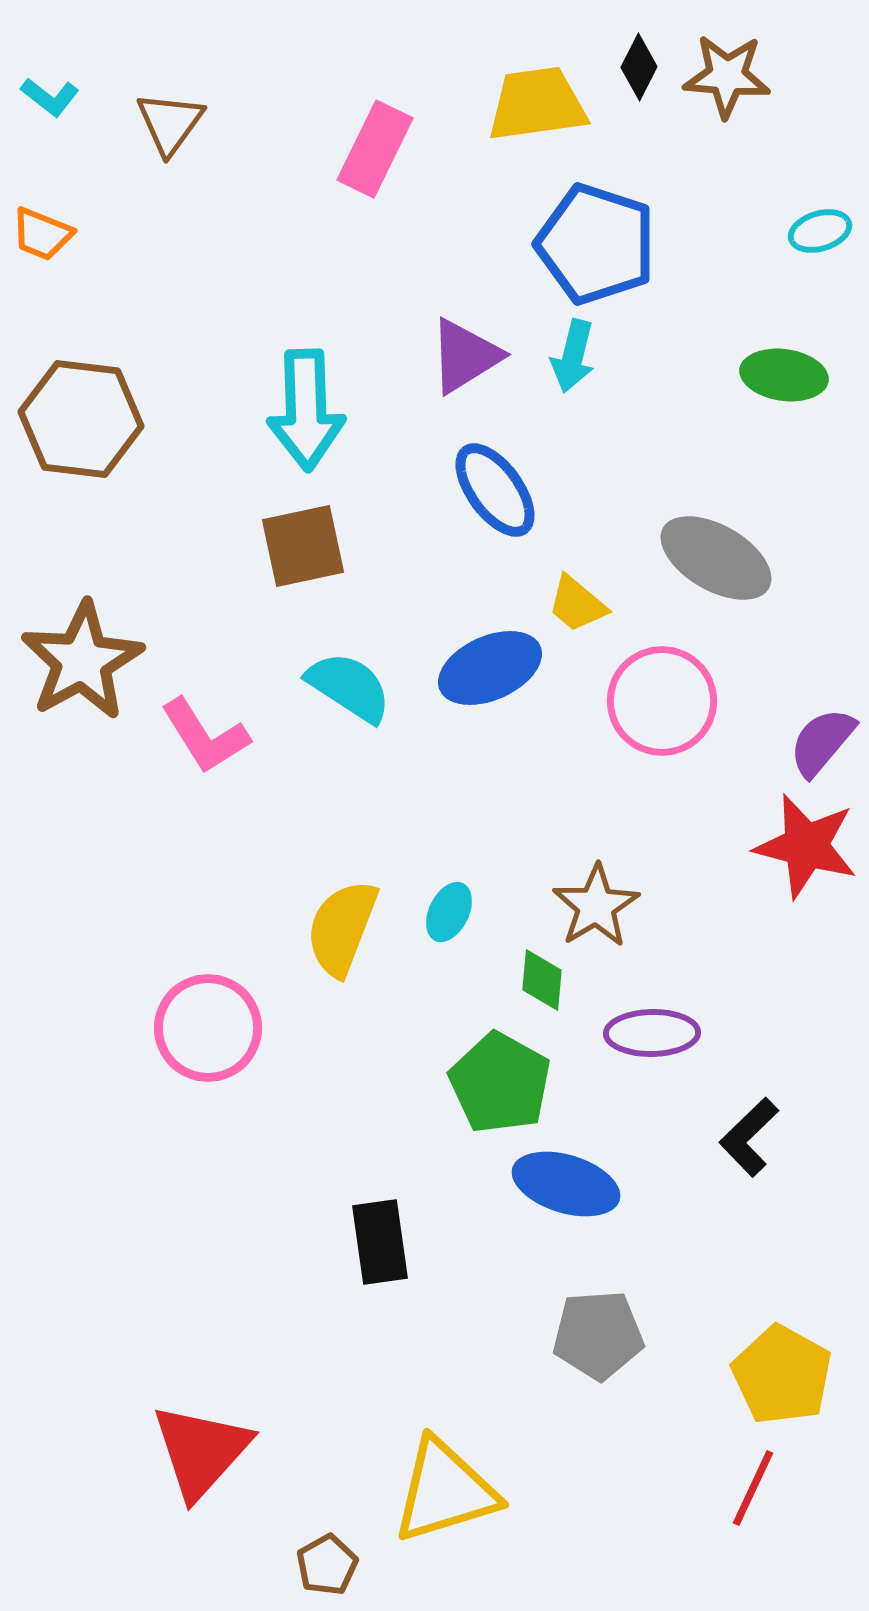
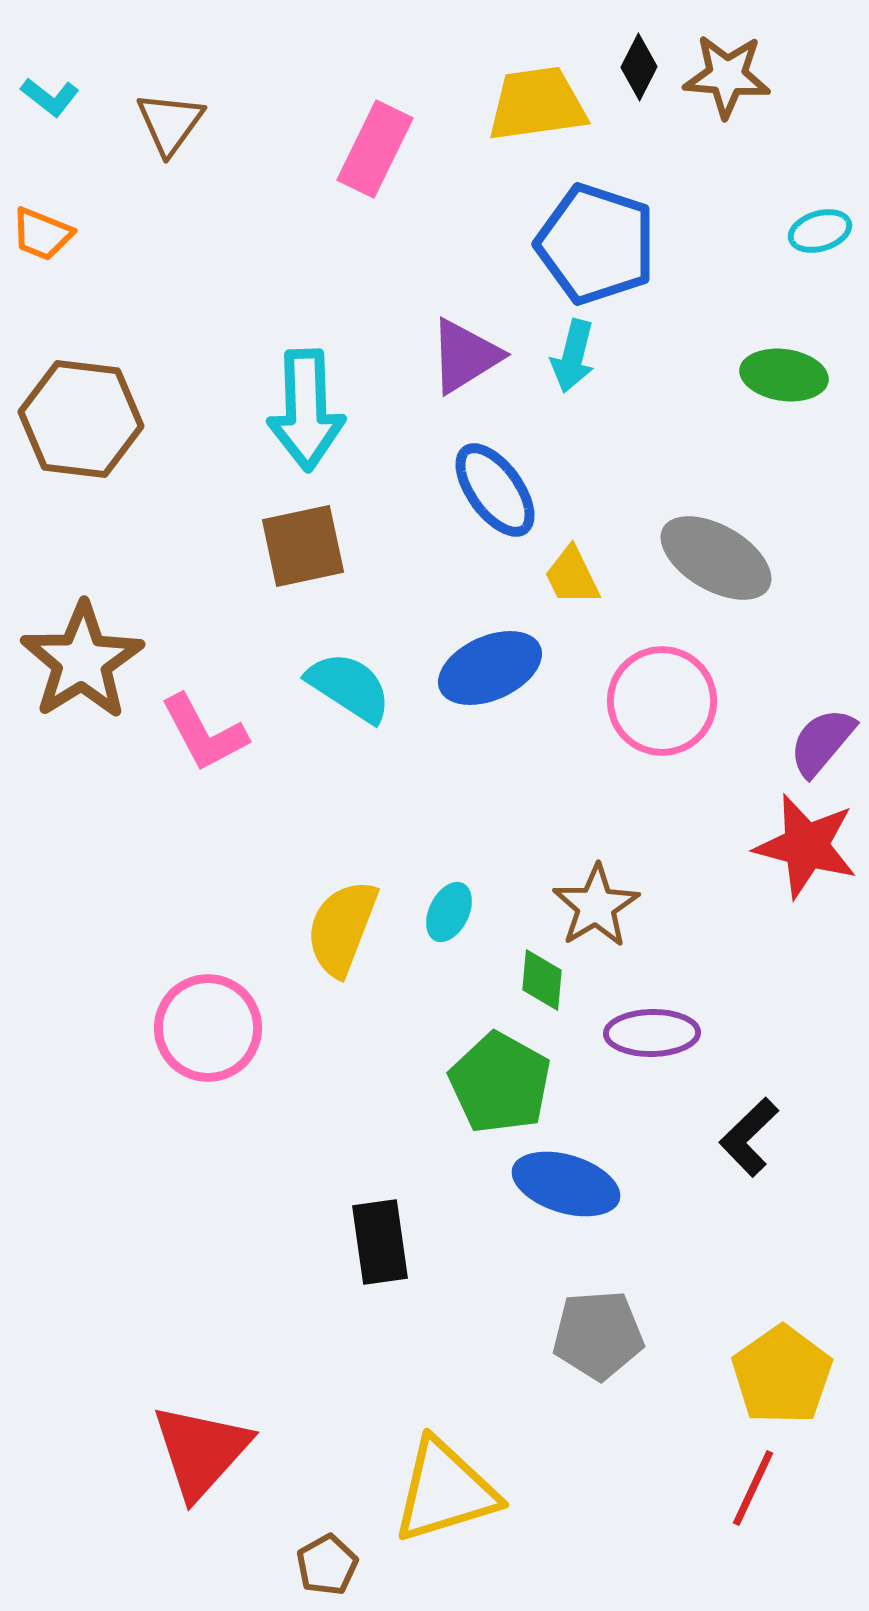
yellow trapezoid at (577, 604): moved 5 px left, 28 px up; rotated 24 degrees clockwise
brown star at (82, 661): rotated 3 degrees counterclockwise
pink L-shape at (205, 736): moved 1 px left, 3 px up; rotated 4 degrees clockwise
yellow pentagon at (782, 1375): rotated 8 degrees clockwise
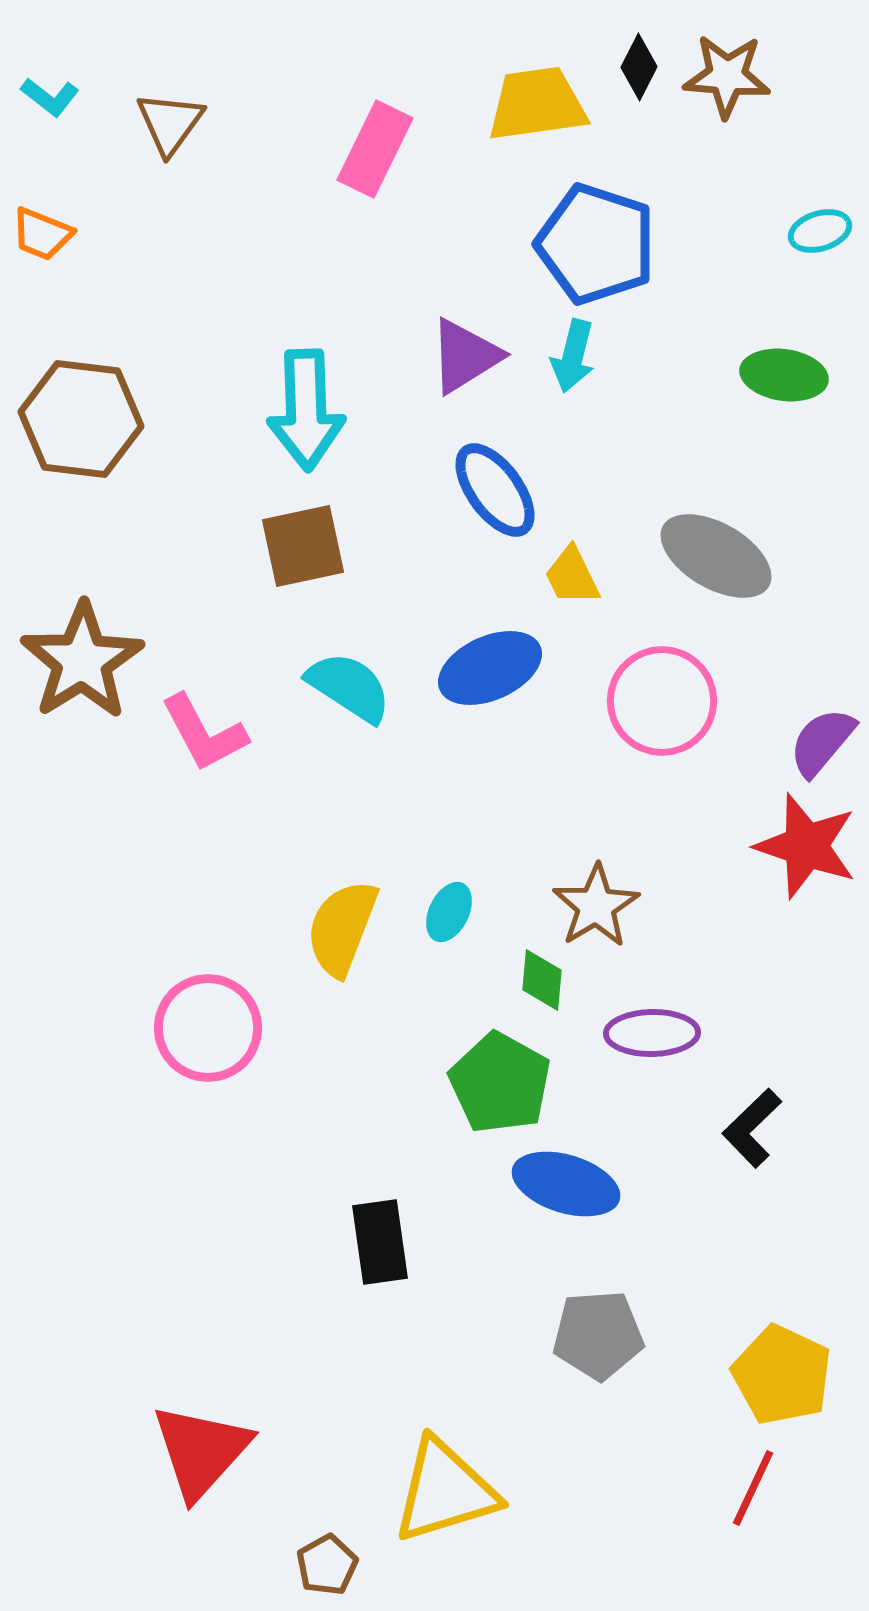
gray ellipse at (716, 558): moved 2 px up
red star at (806, 846): rotated 4 degrees clockwise
black L-shape at (749, 1137): moved 3 px right, 9 px up
yellow pentagon at (782, 1375): rotated 12 degrees counterclockwise
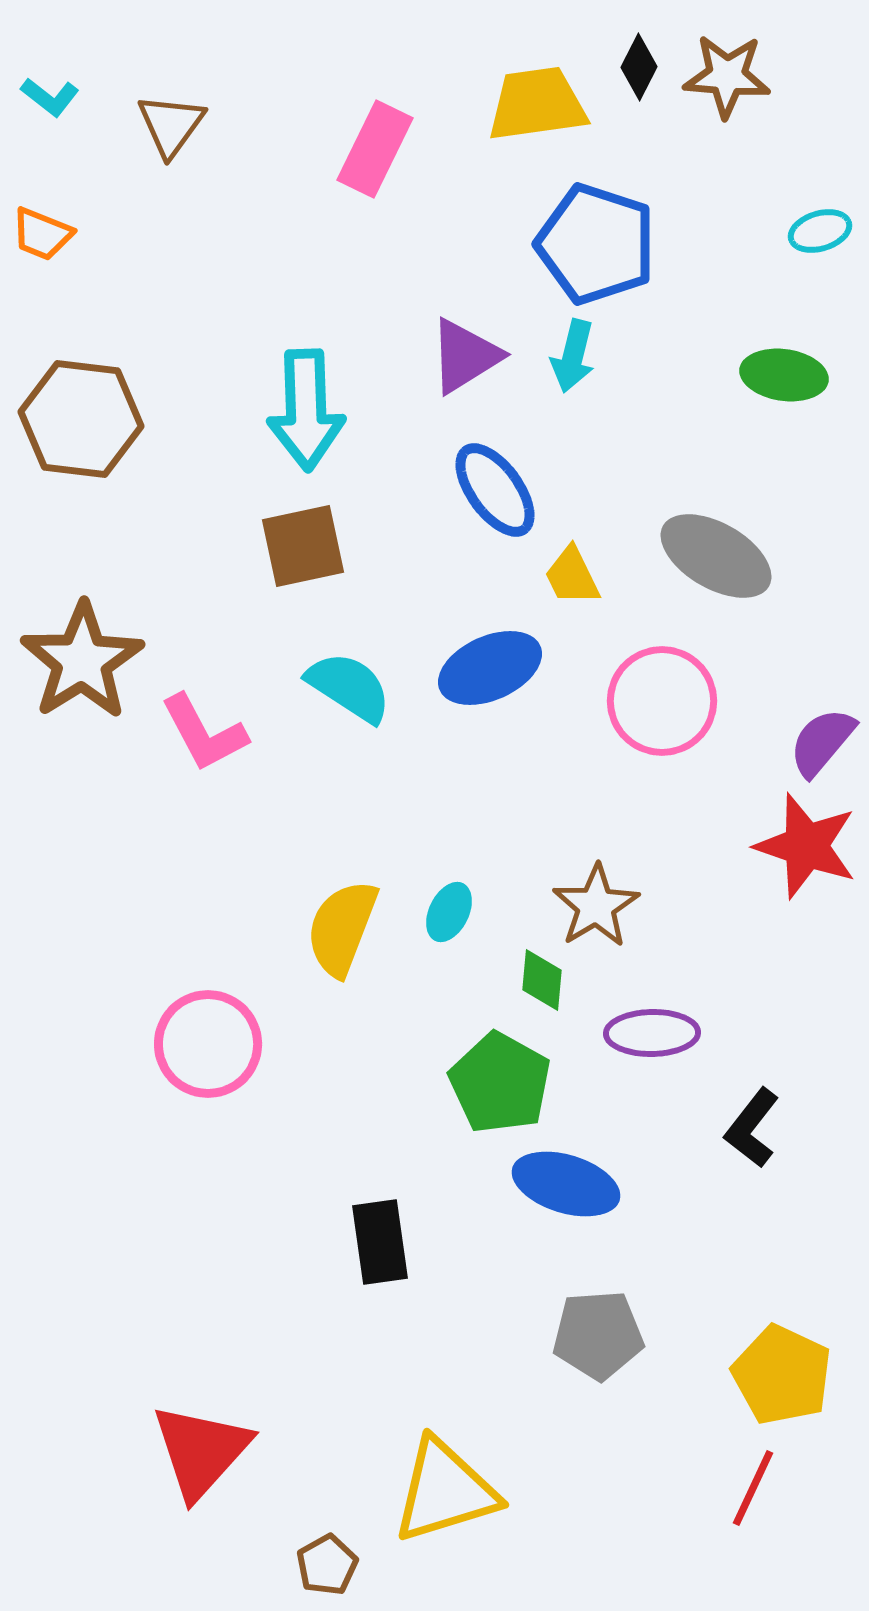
brown triangle at (170, 123): moved 1 px right, 2 px down
pink circle at (208, 1028): moved 16 px down
black L-shape at (752, 1128): rotated 8 degrees counterclockwise
